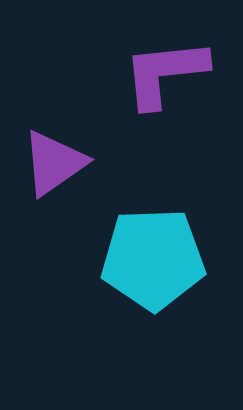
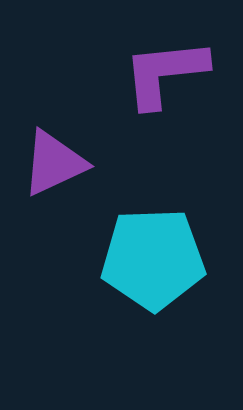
purple triangle: rotated 10 degrees clockwise
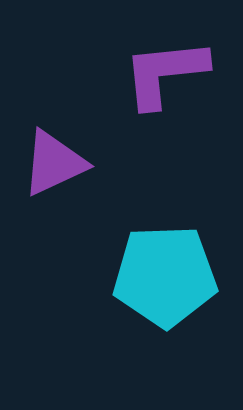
cyan pentagon: moved 12 px right, 17 px down
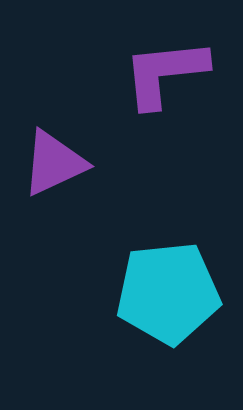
cyan pentagon: moved 3 px right, 17 px down; rotated 4 degrees counterclockwise
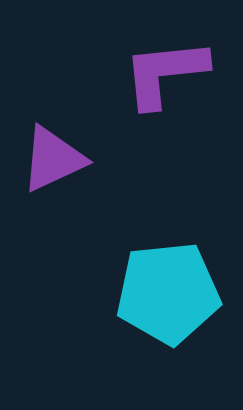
purple triangle: moved 1 px left, 4 px up
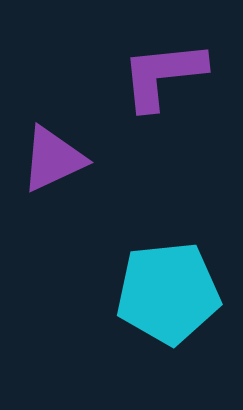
purple L-shape: moved 2 px left, 2 px down
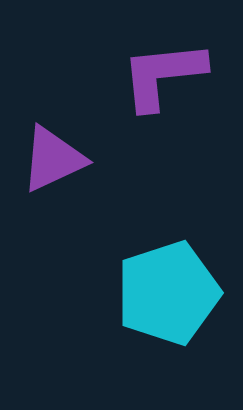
cyan pentagon: rotated 12 degrees counterclockwise
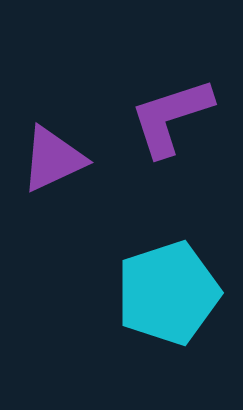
purple L-shape: moved 8 px right, 42 px down; rotated 12 degrees counterclockwise
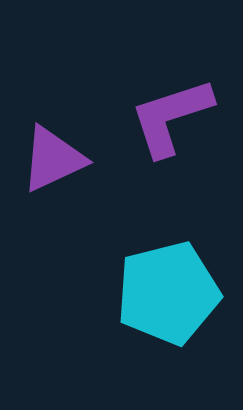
cyan pentagon: rotated 4 degrees clockwise
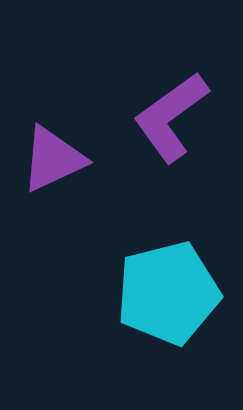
purple L-shape: rotated 18 degrees counterclockwise
